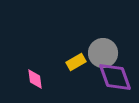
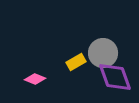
pink diamond: rotated 60 degrees counterclockwise
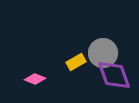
purple diamond: moved 1 px left, 2 px up
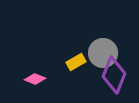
purple diamond: rotated 42 degrees clockwise
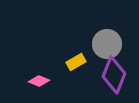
gray circle: moved 4 px right, 9 px up
pink diamond: moved 4 px right, 2 px down
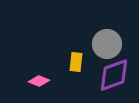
yellow rectangle: rotated 54 degrees counterclockwise
purple diamond: rotated 48 degrees clockwise
